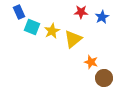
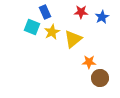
blue rectangle: moved 26 px right
yellow star: moved 1 px down
orange star: moved 2 px left; rotated 16 degrees counterclockwise
brown circle: moved 4 px left
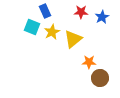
blue rectangle: moved 1 px up
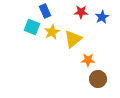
orange star: moved 1 px left, 2 px up
brown circle: moved 2 px left, 1 px down
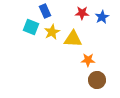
red star: moved 1 px right, 1 px down
cyan square: moved 1 px left
yellow triangle: rotated 42 degrees clockwise
brown circle: moved 1 px left, 1 px down
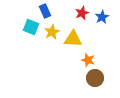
red star: rotated 24 degrees counterclockwise
orange star: rotated 16 degrees clockwise
brown circle: moved 2 px left, 2 px up
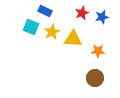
blue rectangle: rotated 40 degrees counterclockwise
blue star: rotated 16 degrees clockwise
orange star: moved 10 px right, 9 px up; rotated 16 degrees counterclockwise
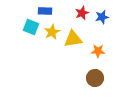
blue rectangle: rotated 24 degrees counterclockwise
yellow triangle: rotated 12 degrees counterclockwise
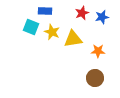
yellow star: rotated 21 degrees counterclockwise
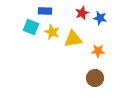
blue star: moved 2 px left, 1 px down; rotated 24 degrees clockwise
